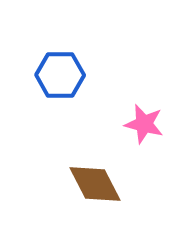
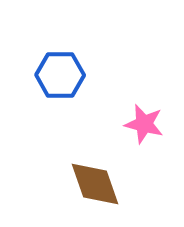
brown diamond: rotated 8 degrees clockwise
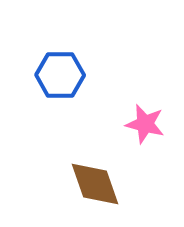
pink star: moved 1 px right
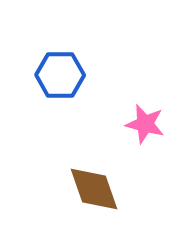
brown diamond: moved 1 px left, 5 px down
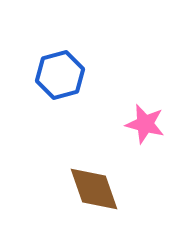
blue hexagon: rotated 15 degrees counterclockwise
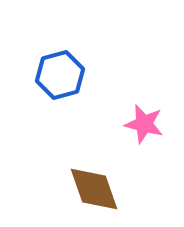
pink star: moved 1 px left
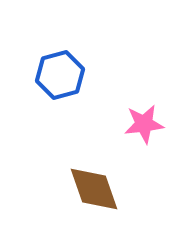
pink star: rotated 21 degrees counterclockwise
